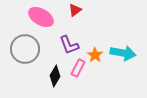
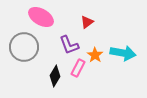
red triangle: moved 12 px right, 12 px down
gray circle: moved 1 px left, 2 px up
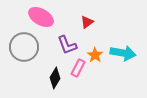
purple L-shape: moved 2 px left
black diamond: moved 2 px down
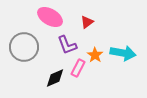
pink ellipse: moved 9 px right
black diamond: rotated 35 degrees clockwise
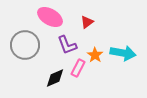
gray circle: moved 1 px right, 2 px up
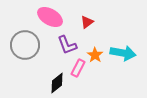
black diamond: moved 2 px right, 5 px down; rotated 15 degrees counterclockwise
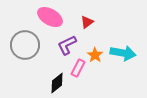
purple L-shape: rotated 85 degrees clockwise
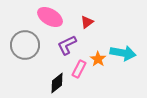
orange star: moved 3 px right, 4 px down
pink rectangle: moved 1 px right, 1 px down
